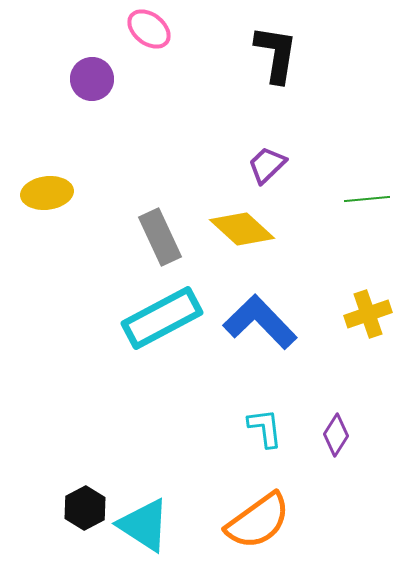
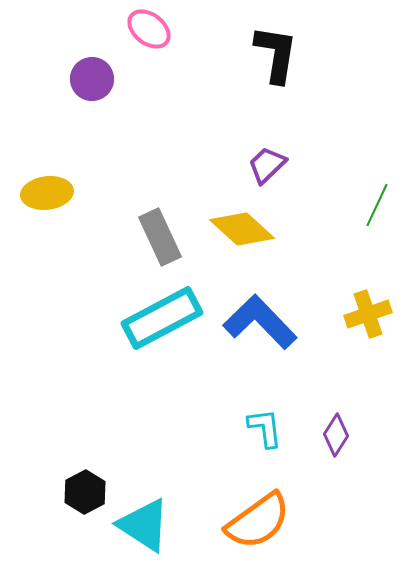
green line: moved 10 px right, 6 px down; rotated 60 degrees counterclockwise
black hexagon: moved 16 px up
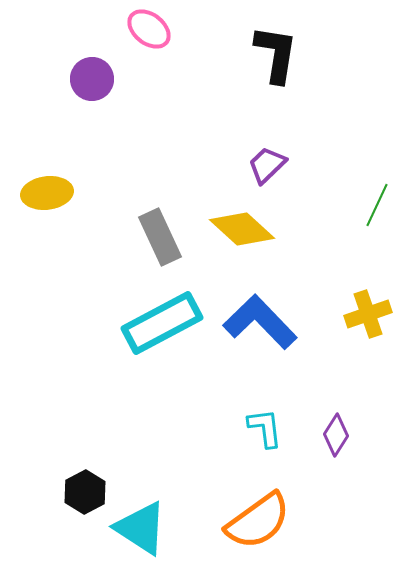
cyan rectangle: moved 5 px down
cyan triangle: moved 3 px left, 3 px down
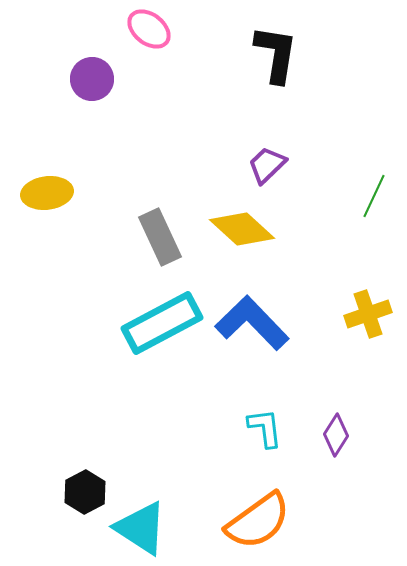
green line: moved 3 px left, 9 px up
blue L-shape: moved 8 px left, 1 px down
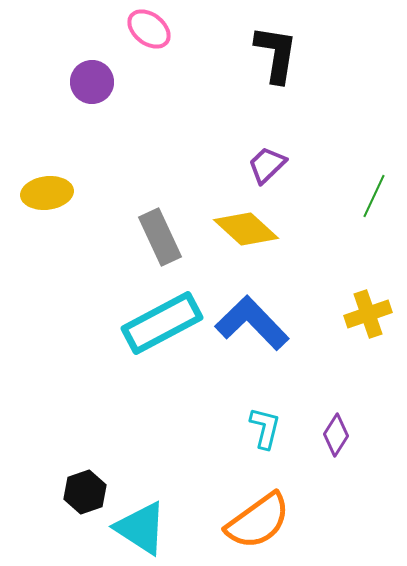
purple circle: moved 3 px down
yellow diamond: moved 4 px right
cyan L-shape: rotated 21 degrees clockwise
black hexagon: rotated 9 degrees clockwise
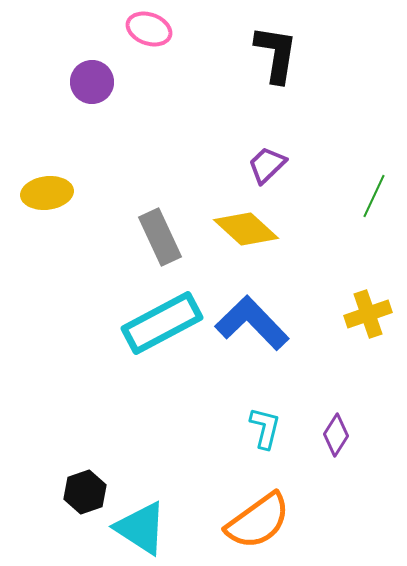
pink ellipse: rotated 18 degrees counterclockwise
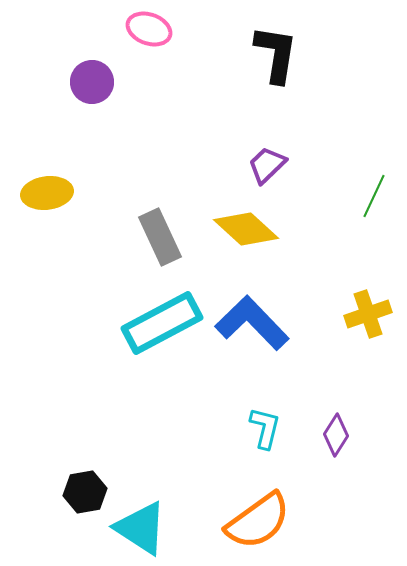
black hexagon: rotated 9 degrees clockwise
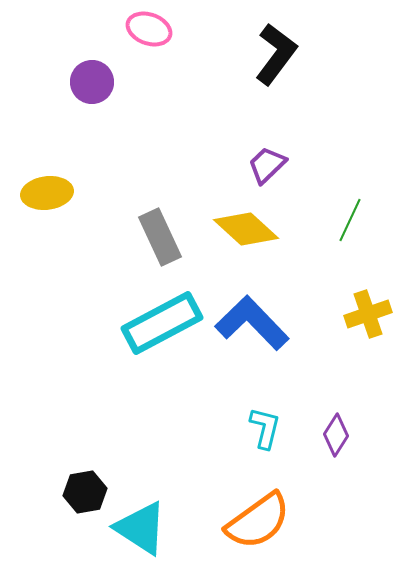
black L-shape: rotated 28 degrees clockwise
green line: moved 24 px left, 24 px down
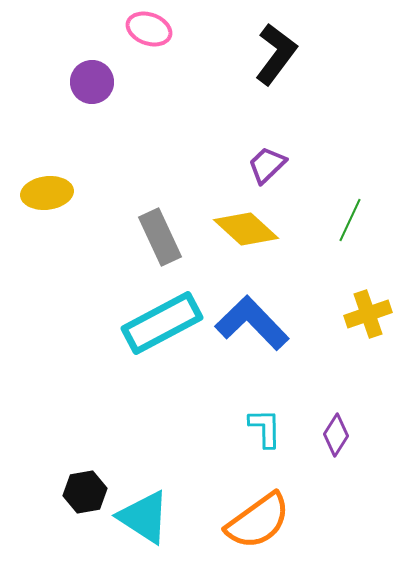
cyan L-shape: rotated 15 degrees counterclockwise
cyan triangle: moved 3 px right, 11 px up
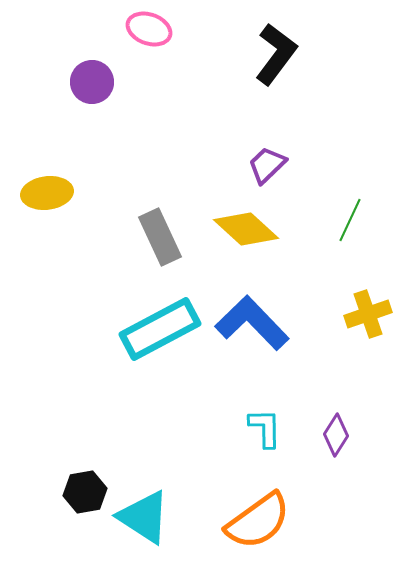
cyan rectangle: moved 2 px left, 6 px down
